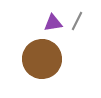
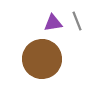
gray line: rotated 48 degrees counterclockwise
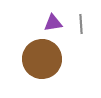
gray line: moved 4 px right, 3 px down; rotated 18 degrees clockwise
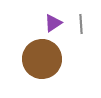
purple triangle: rotated 24 degrees counterclockwise
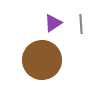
brown circle: moved 1 px down
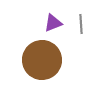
purple triangle: rotated 12 degrees clockwise
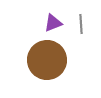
brown circle: moved 5 px right
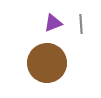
brown circle: moved 3 px down
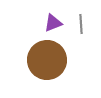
brown circle: moved 3 px up
